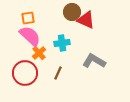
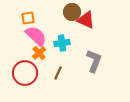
pink semicircle: moved 6 px right
gray L-shape: rotated 80 degrees clockwise
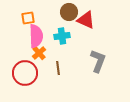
brown circle: moved 3 px left
pink semicircle: rotated 45 degrees clockwise
cyan cross: moved 7 px up
gray L-shape: moved 4 px right
brown line: moved 5 px up; rotated 32 degrees counterclockwise
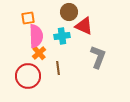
red triangle: moved 2 px left, 6 px down
gray L-shape: moved 4 px up
red circle: moved 3 px right, 3 px down
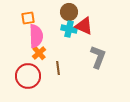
cyan cross: moved 7 px right, 7 px up; rotated 21 degrees clockwise
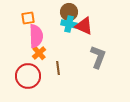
cyan cross: moved 5 px up
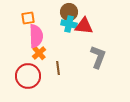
red triangle: rotated 18 degrees counterclockwise
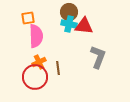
orange cross: moved 9 px down; rotated 16 degrees clockwise
red circle: moved 7 px right, 1 px down
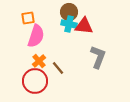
pink semicircle: rotated 20 degrees clockwise
orange cross: moved 1 px up; rotated 16 degrees counterclockwise
brown line: rotated 32 degrees counterclockwise
red circle: moved 4 px down
